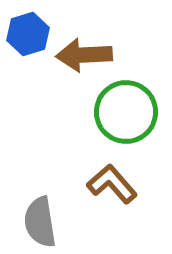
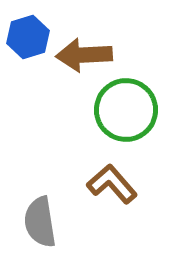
blue hexagon: moved 3 px down
green circle: moved 2 px up
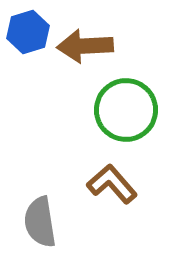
blue hexagon: moved 5 px up
brown arrow: moved 1 px right, 9 px up
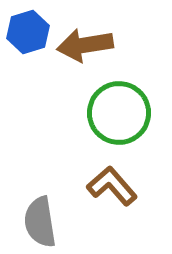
brown arrow: moved 1 px up; rotated 6 degrees counterclockwise
green circle: moved 7 px left, 3 px down
brown L-shape: moved 2 px down
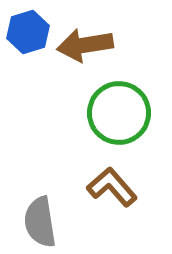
brown L-shape: moved 1 px down
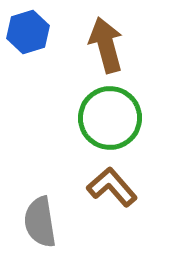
brown arrow: moved 21 px right; rotated 84 degrees clockwise
green circle: moved 9 px left, 5 px down
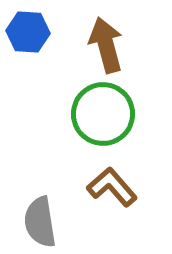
blue hexagon: rotated 21 degrees clockwise
green circle: moved 7 px left, 4 px up
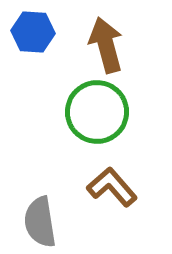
blue hexagon: moved 5 px right
green circle: moved 6 px left, 2 px up
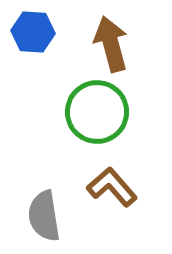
brown arrow: moved 5 px right, 1 px up
gray semicircle: moved 4 px right, 6 px up
